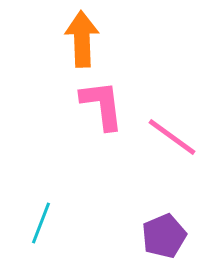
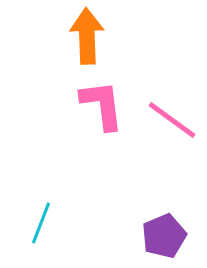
orange arrow: moved 5 px right, 3 px up
pink line: moved 17 px up
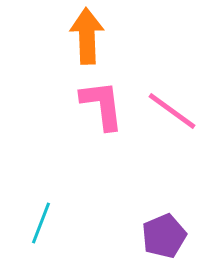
pink line: moved 9 px up
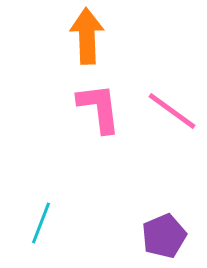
pink L-shape: moved 3 px left, 3 px down
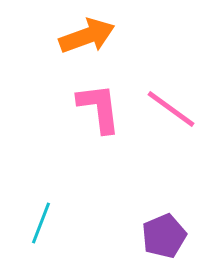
orange arrow: rotated 72 degrees clockwise
pink line: moved 1 px left, 2 px up
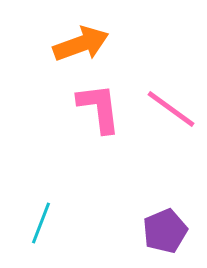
orange arrow: moved 6 px left, 8 px down
purple pentagon: moved 1 px right, 5 px up
